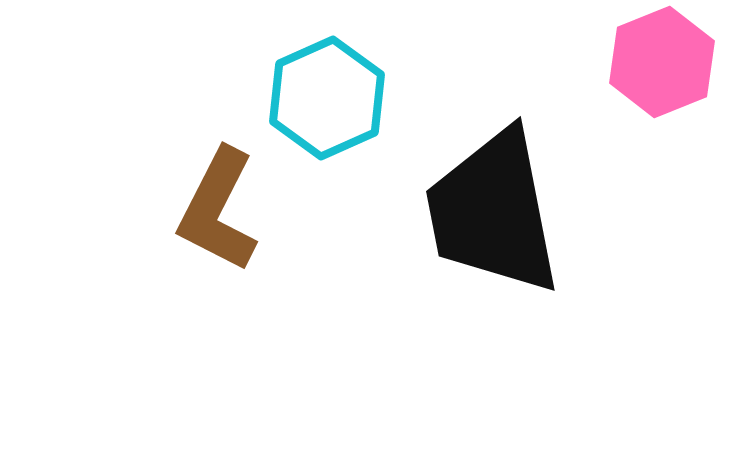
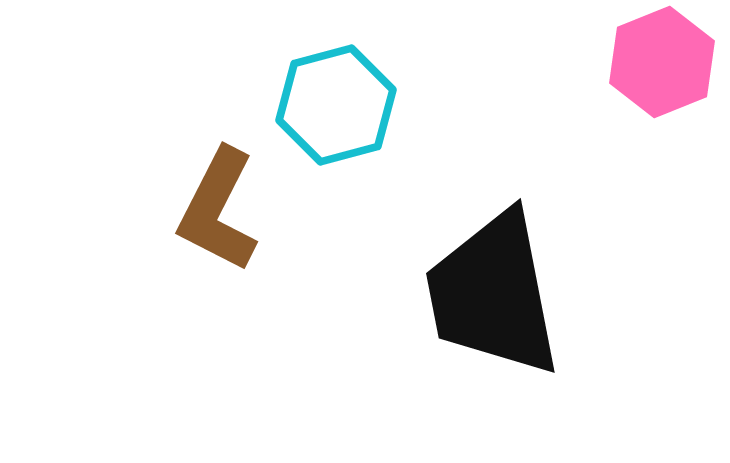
cyan hexagon: moved 9 px right, 7 px down; rotated 9 degrees clockwise
black trapezoid: moved 82 px down
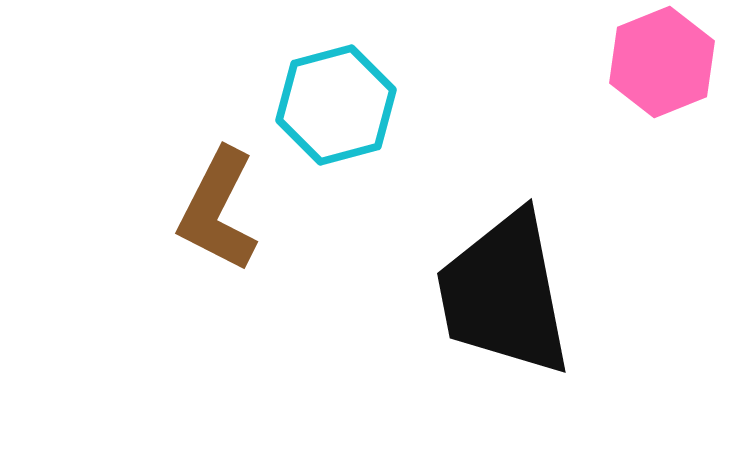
black trapezoid: moved 11 px right
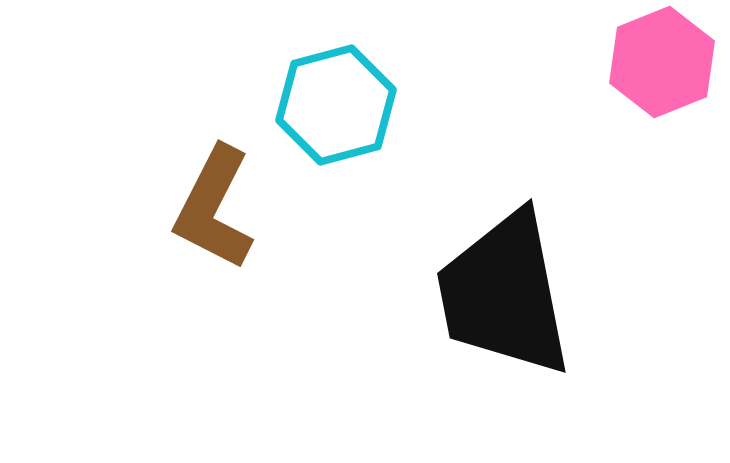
brown L-shape: moved 4 px left, 2 px up
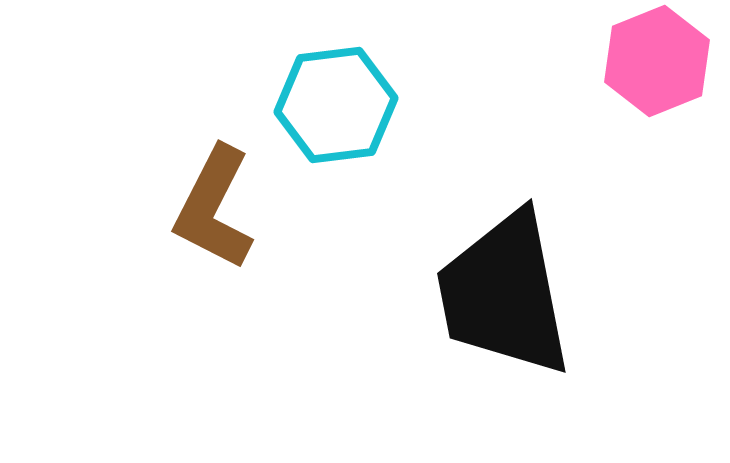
pink hexagon: moved 5 px left, 1 px up
cyan hexagon: rotated 8 degrees clockwise
